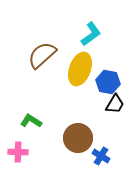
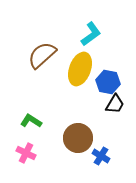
pink cross: moved 8 px right, 1 px down; rotated 24 degrees clockwise
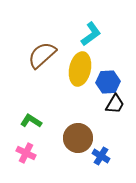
yellow ellipse: rotated 8 degrees counterclockwise
blue hexagon: rotated 15 degrees counterclockwise
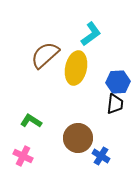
brown semicircle: moved 3 px right
yellow ellipse: moved 4 px left, 1 px up
blue hexagon: moved 10 px right
black trapezoid: rotated 25 degrees counterclockwise
pink cross: moved 3 px left, 3 px down
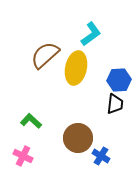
blue hexagon: moved 1 px right, 2 px up
green L-shape: rotated 10 degrees clockwise
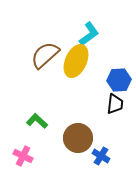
cyan L-shape: moved 2 px left
yellow ellipse: moved 7 px up; rotated 12 degrees clockwise
green L-shape: moved 6 px right
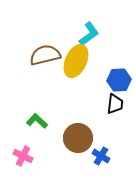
brown semicircle: rotated 28 degrees clockwise
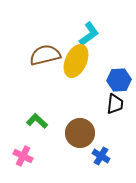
brown circle: moved 2 px right, 5 px up
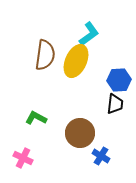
brown semicircle: rotated 112 degrees clockwise
green L-shape: moved 1 px left, 3 px up; rotated 15 degrees counterclockwise
pink cross: moved 2 px down
